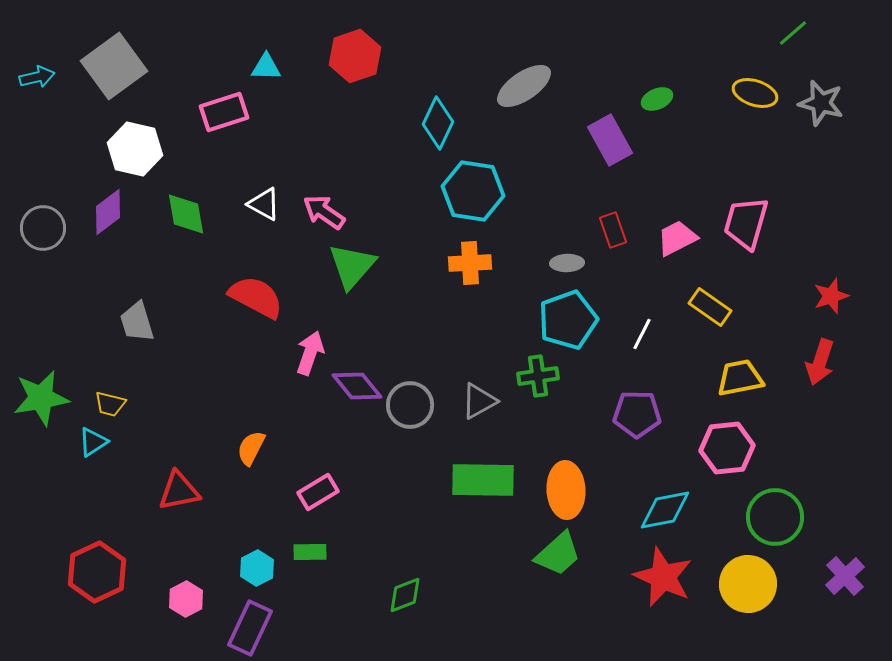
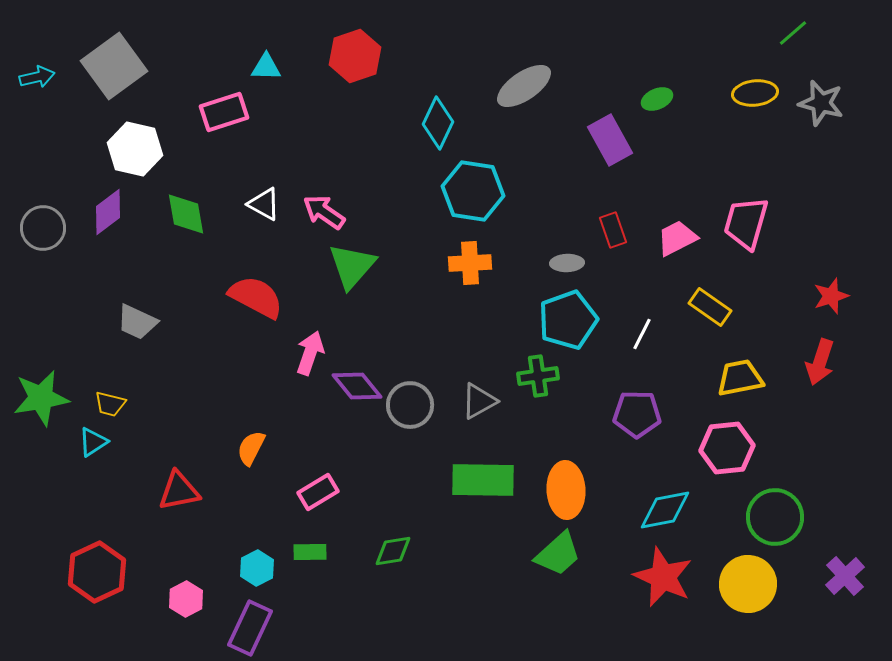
yellow ellipse at (755, 93): rotated 24 degrees counterclockwise
gray trapezoid at (137, 322): rotated 48 degrees counterclockwise
green diamond at (405, 595): moved 12 px left, 44 px up; rotated 12 degrees clockwise
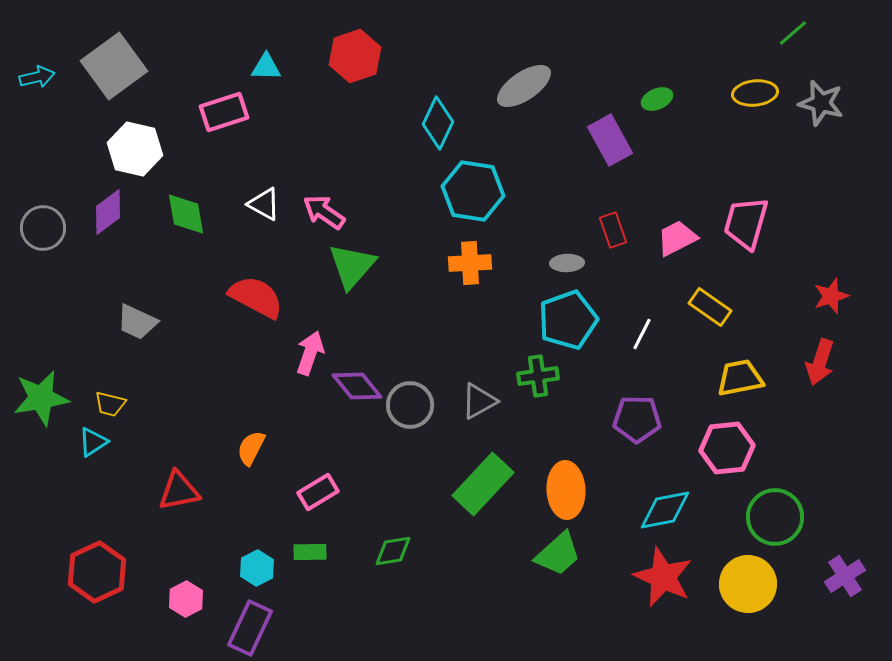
purple pentagon at (637, 414): moved 5 px down
green rectangle at (483, 480): moved 4 px down; rotated 48 degrees counterclockwise
purple cross at (845, 576): rotated 9 degrees clockwise
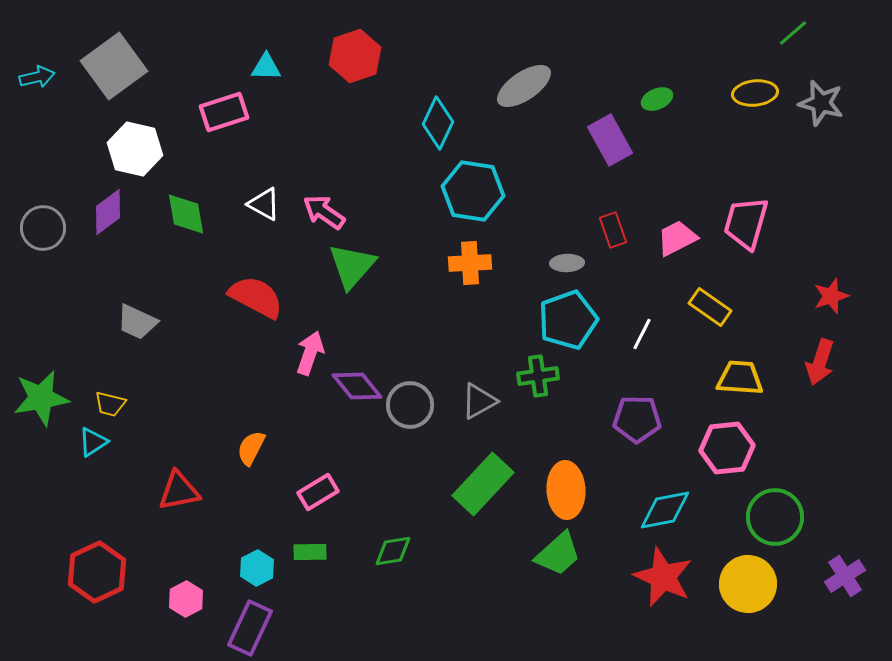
yellow trapezoid at (740, 378): rotated 15 degrees clockwise
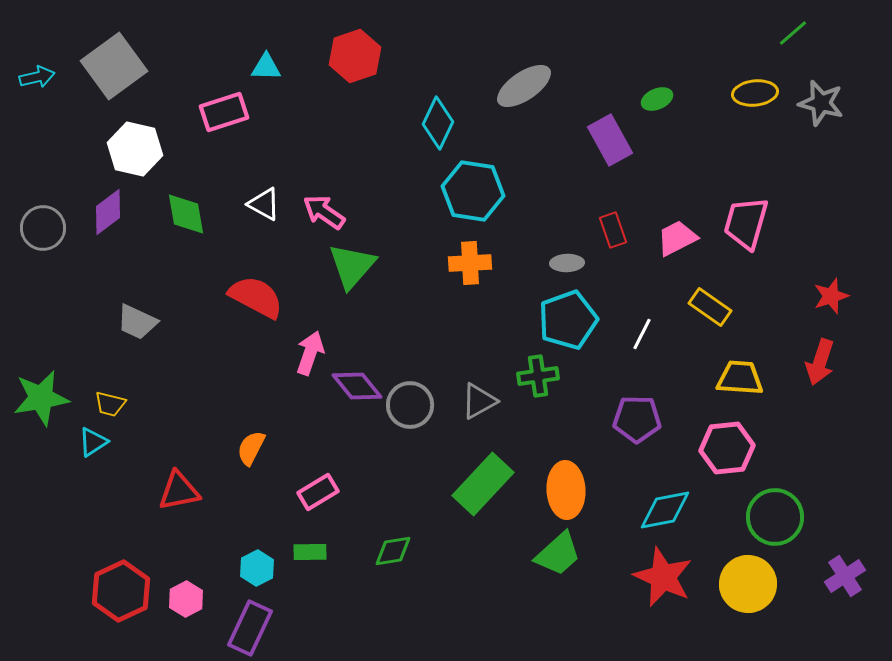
red hexagon at (97, 572): moved 24 px right, 19 px down
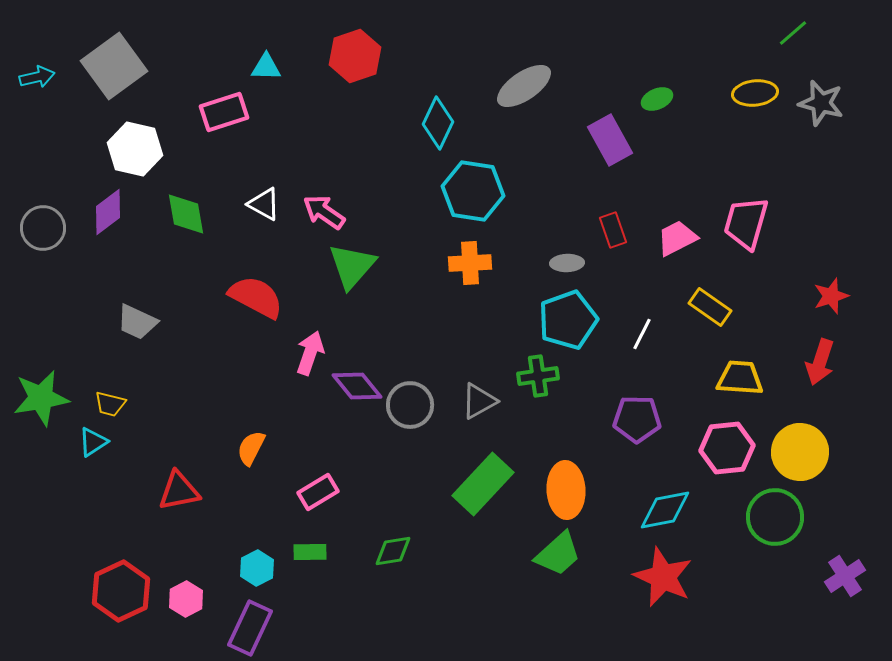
yellow circle at (748, 584): moved 52 px right, 132 px up
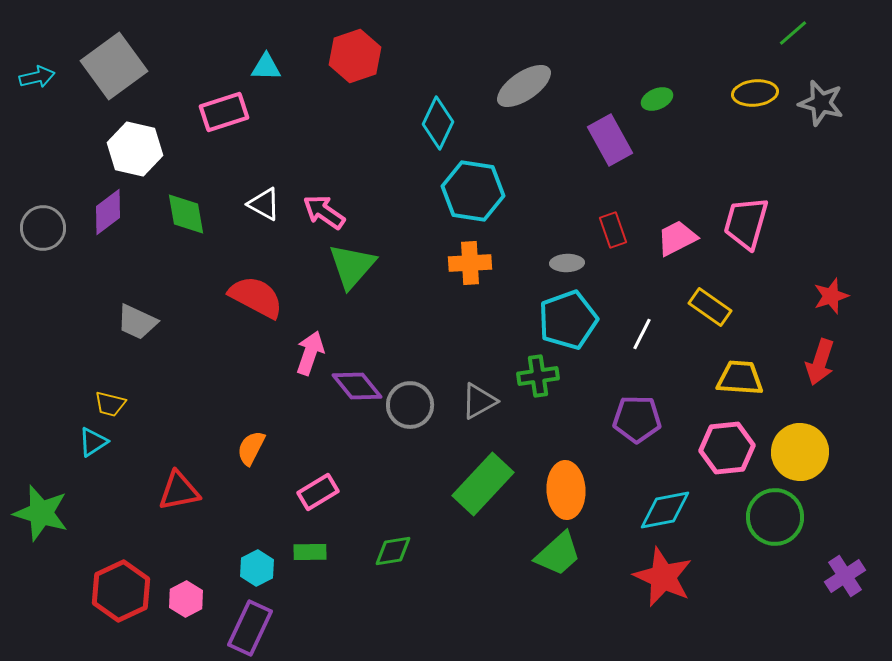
green star at (41, 398): moved 115 px down; rotated 26 degrees clockwise
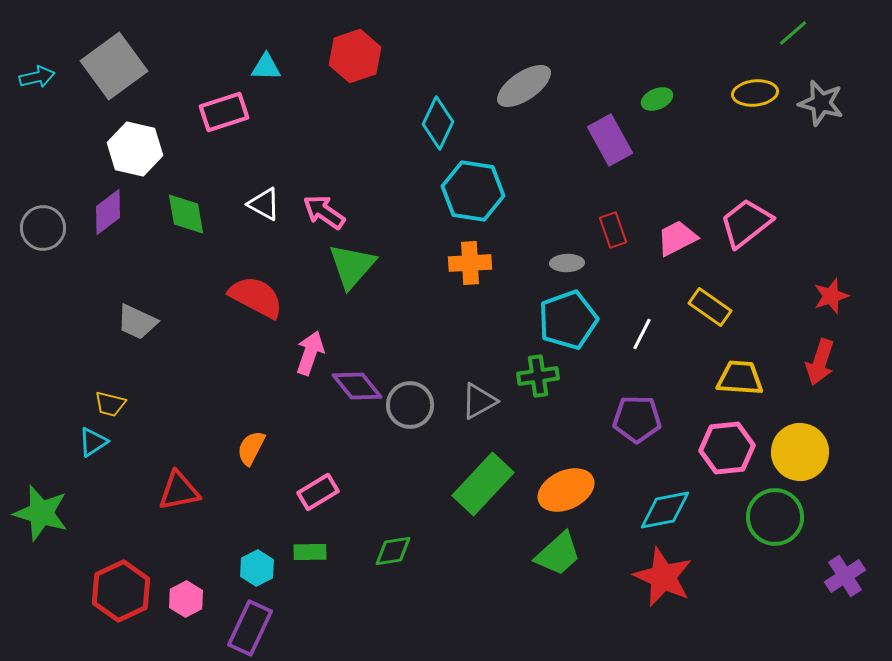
pink trapezoid at (746, 223): rotated 36 degrees clockwise
orange ellipse at (566, 490): rotated 68 degrees clockwise
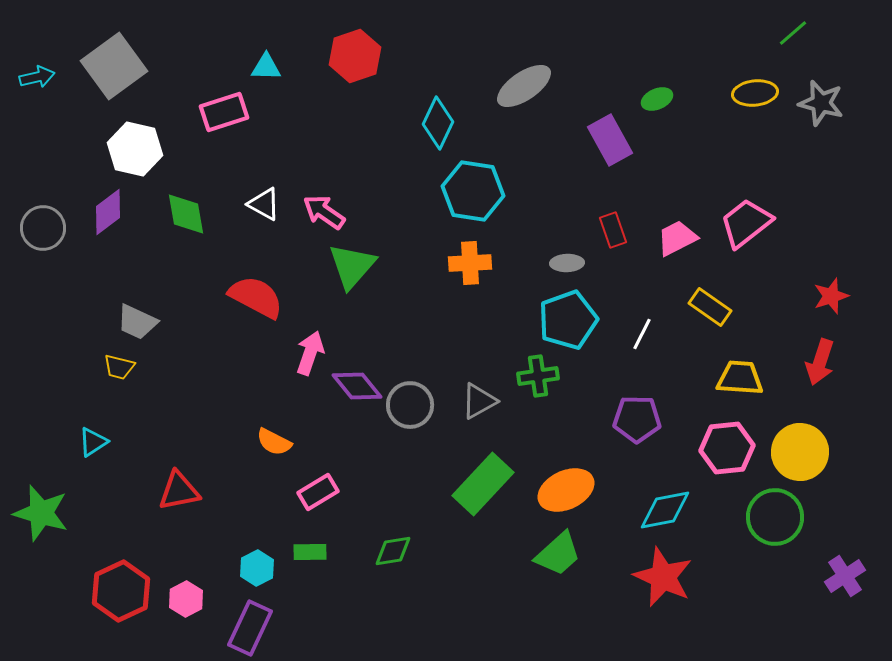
yellow trapezoid at (110, 404): moved 9 px right, 37 px up
orange semicircle at (251, 448): moved 23 px right, 6 px up; rotated 90 degrees counterclockwise
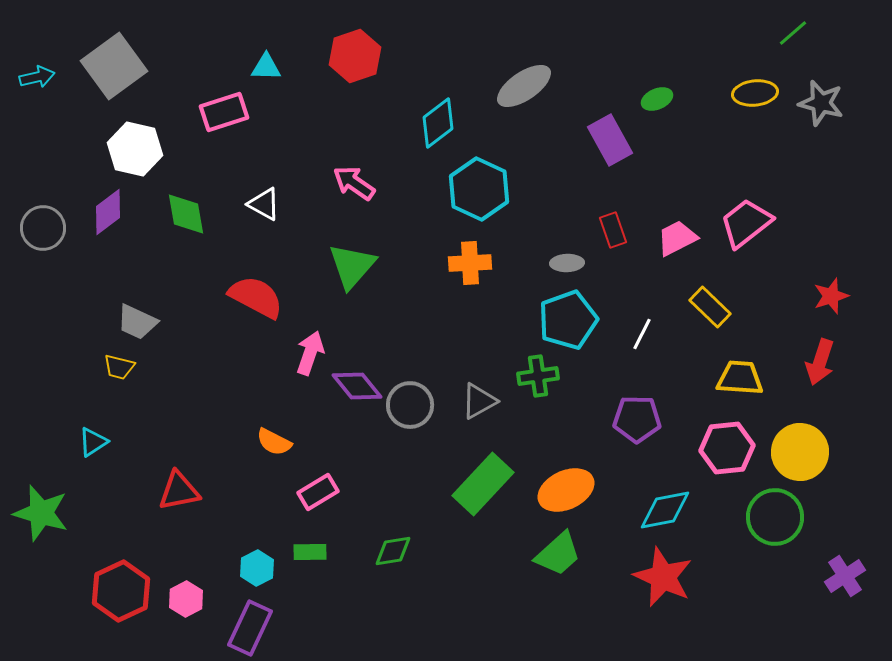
cyan diamond at (438, 123): rotated 27 degrees clockwise
cyan hexagon at (473, 191): moved 6 px right, 2 px up; rotated 16 degrees clockwise
pink arrow at (324, 212): moved 30 px right, 29 px up
yellow rectangle at (710, 307): rotated 9 degrees clockwise
